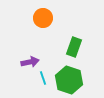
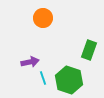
green rectangle: moved 15 px right, 3 px down
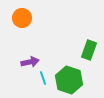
orange circle: moved 21 px left
